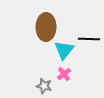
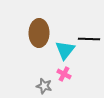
brown ellipse: moved 7 px left, 6 px down
cyan triangle: moved 1 px right
pink cross: rotated 24 degrees counterclockwise
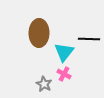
cyan triangle: moved 1 px left, 2 px down
gray star: moved 2 px up; rotated 14 degrees clockwise
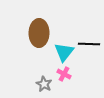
black line: moved 5 px down
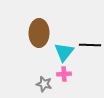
black line: moved 1 px right, 1 px down
pink cross: rotated 32 degrees counterclockwise
gray star: rotated 14 degrees counterclockwise
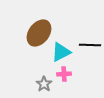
brown ellipse: rotated 36 degrees clockwise
cyan triangle: moved 3 px left; rotated 25 degrees clockwise
gray star: rotated 21 degrees clockwise
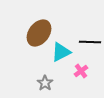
black line: moved 3 px up
pink cross: moved 17 px right, 3 px up; rotated 32 degrees counterclockwise
gray star: moved 1 px right, 1 px up
